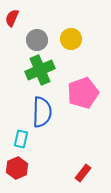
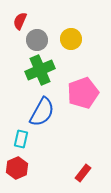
red semicircle: moved 8 px right, 3 px down
blue semicircle: rotated 28 degrees clockwise
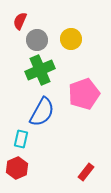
pink pentagon: moved 1 px right, 1 px down
red rectangle: moved 3 px right, 1 px up
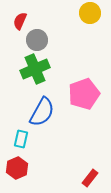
yellow circle: moved 19 px right, 26 px up
green cross: moved 5 px left, 1 px up
red rectangle: moved 4 px right, 6 px down
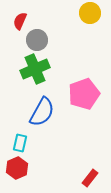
cyan rectangle: moved 1 px left, 4 px down
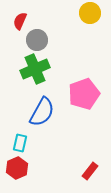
red rectangle: moved 7 px up
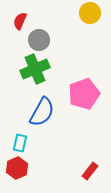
gray circle: moved 2 px right
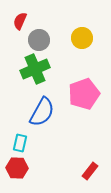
yellow circle: moved 8 px left, 25 px down
red hexagon: rotated 25 degrees clockwise
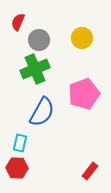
red semicircle: moved 2 px left, 1 px down
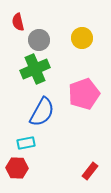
red semicircle: rotated 36 degrees counterclockwise
cyan rectangle: moved 6 px right; rotated 66 degrees clockwise
